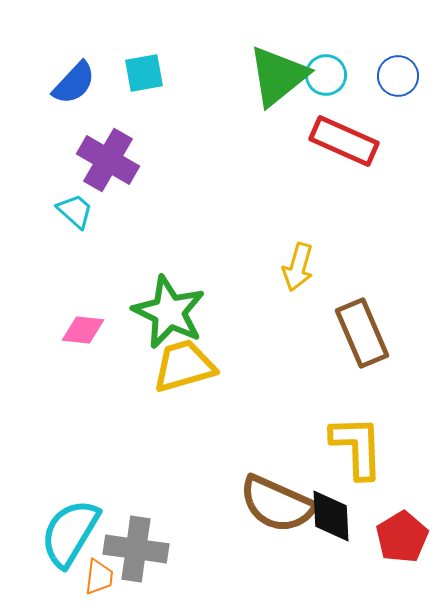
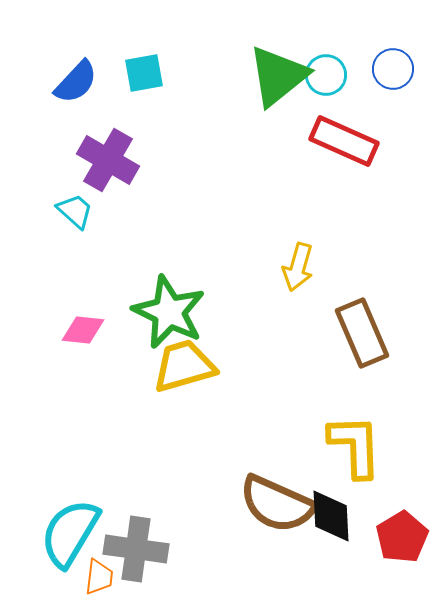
blue circle: moved 5 px left, 7 px up
blue semicircle: moved 2 px right, 1 px up
yellow L-shape: moved 2 px left, 1 px up
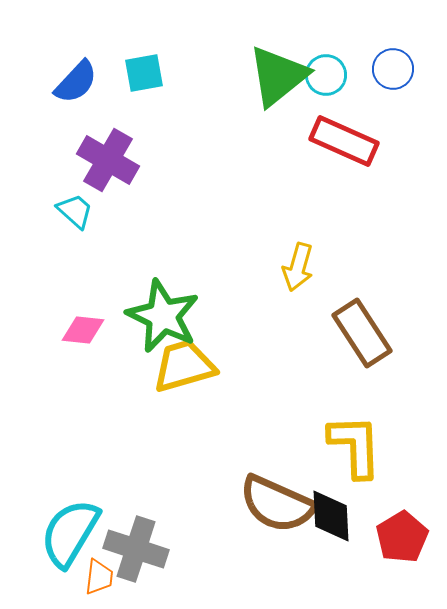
green star: moved 6 px left, 4 px down
brown rectangle: rotated 10 degrees counterclockwise
gray cross: rotated 10 degrees clockwise
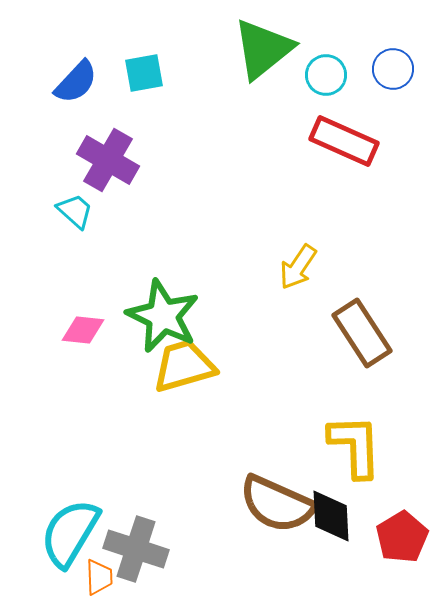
green triangle: moved 15 px left, 27 px up
yellow arrow: rotated 18 degrees clockwise
orange trapezoid: rotated 9 degrees counterclockwise
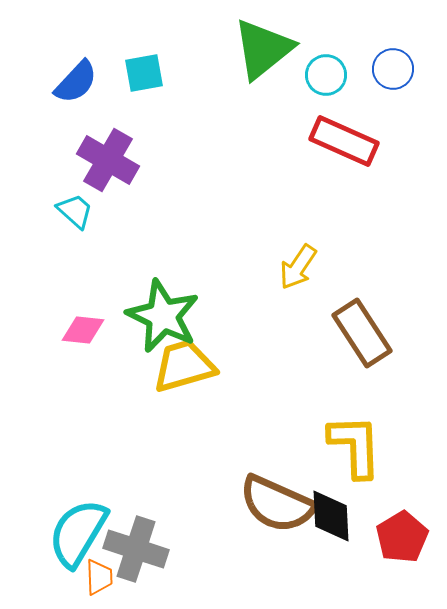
cyan semicircle: moved 8 px right
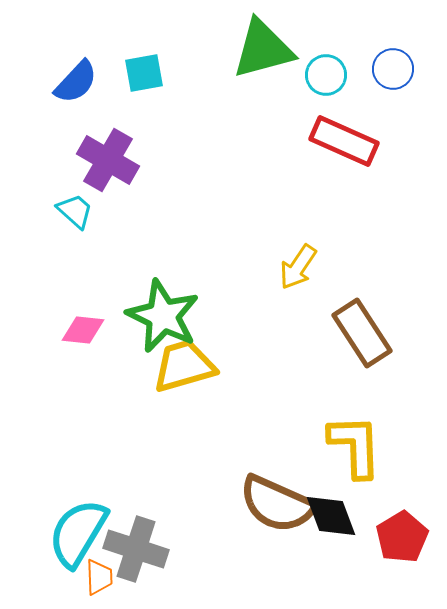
green triangle: rotated 24 degrees clockwise
black diamond: rotated 18 degrees counterclockwise
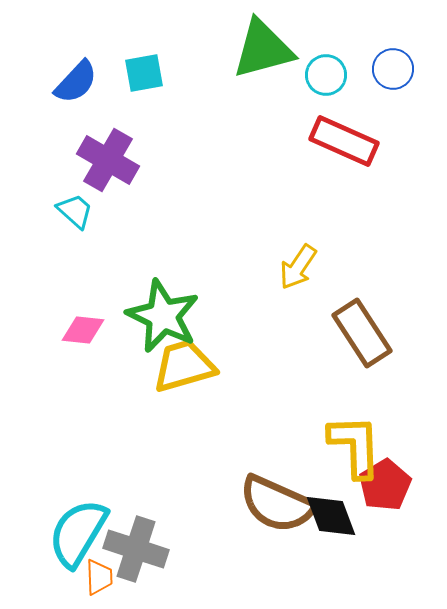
red pentagon: moved 17 px left, 52 px up
